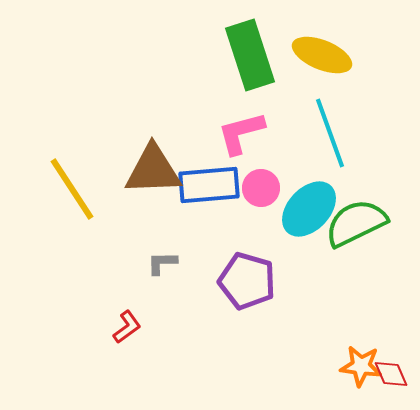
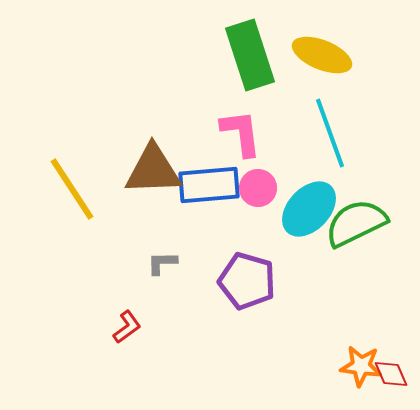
pink L-shape: rotated 98 degrees clockwise
pink circle: moved 3 px left
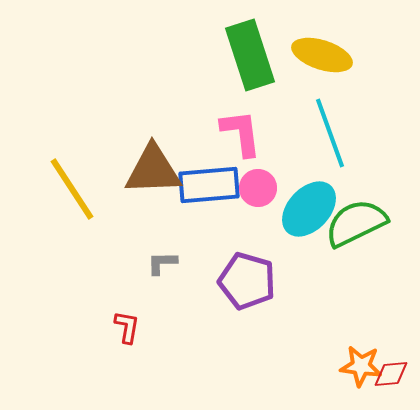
yellow ellipse: rotated 4 degrees counterclockwise
red L-shape: rotated 44 degrees counterclockwise
red diamond: rotated 72 degrees counterclockwise
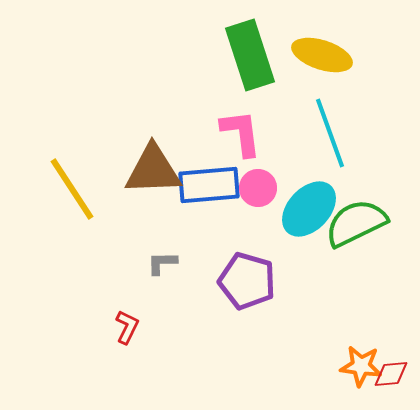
red L-shape: rotated 16 degrees clockwise
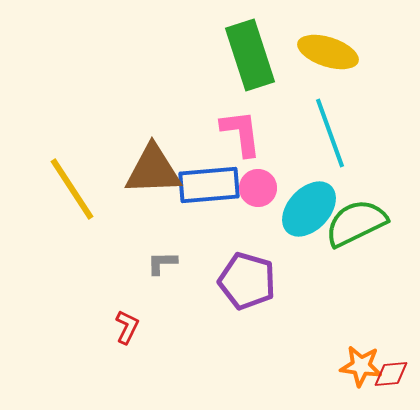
yellow ellipse: moved 6 px right, 3 px up
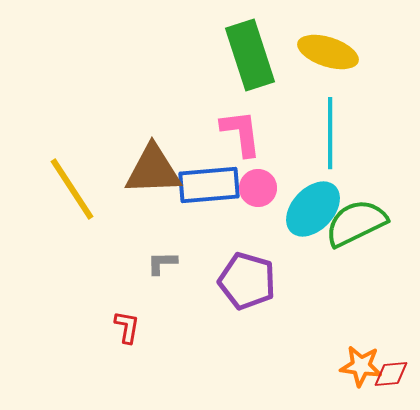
cyan line: rotated 20 degrees clockwise
cyan ellipse: moved 4 px right
red L-shape: rotated 16 degrees counterclockwise
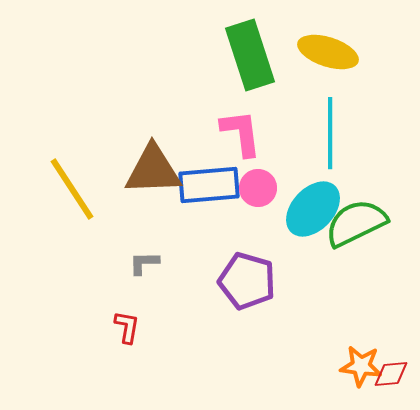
gray L-shape: moved 18 px left
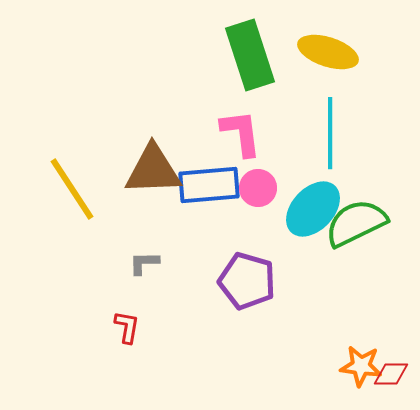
red diamond: rotated 6 degrees clockwise
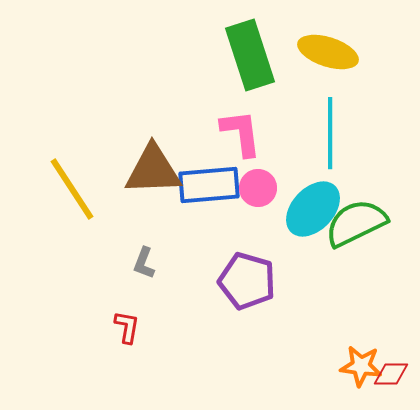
gray L-shape: rotated 68 degrees counterclockwise
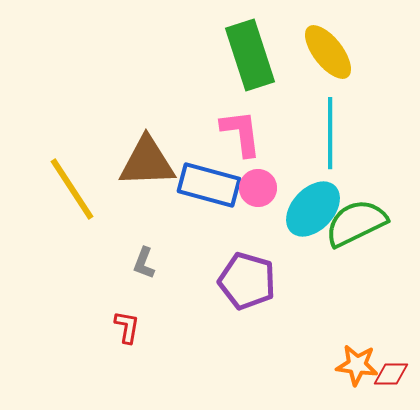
yellow ellipse: rotated 34 degrees clockwise
brown triangle: moved 6 px left, 8 px up
blue rectangle: rotated 20 degrees clockwise
orange star: moved 4 px left, 1 px up
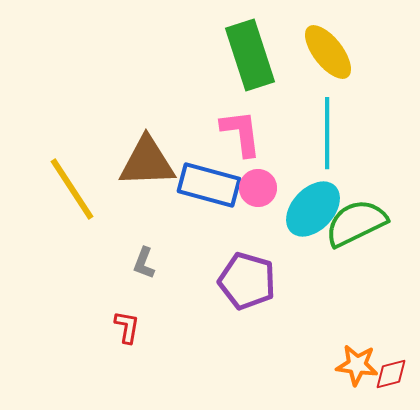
cyan line: moved 3 px left
red diamond: rotated 15 degrees counterclockwise
